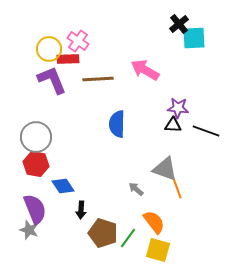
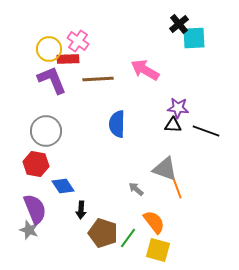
gray circle: moved 10 px right, 6 px up
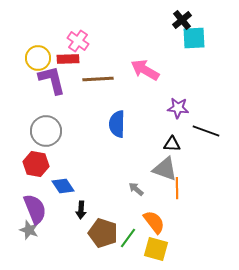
black cross: moved 3 px right, 4 px up
yellow circle: moved 11 px left, 9 px down
purple L-shape: rotated 8 degrees clockwise
black triangle: moved 1 px left, 19 px down
orange line: rotated 20 degrees clockwise
yellow square: moved 2 px left, 1 px up
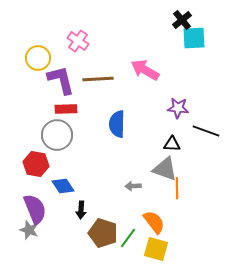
red rectangle: moved 2 px left, 50 px down
purple L-shape: moved 9 px right
gray circle: moved 11 px right, 4 px down
gray arrow: moved 3 px left, 3 px up; rotated 42 degrees counterclockwise
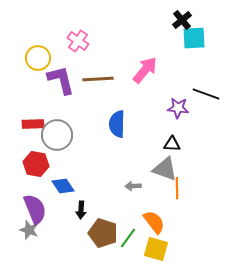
pink arrow: rotated 100 degrees clockwise
red rectangle: moved 33 px left, 15 px down
black line: moved 37 px up
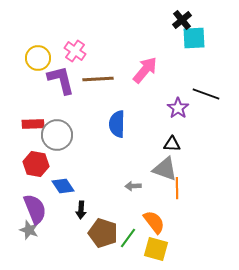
pink cross: moved 3 px left, 10 px down
purple star: rotated 30 degrees clockwise
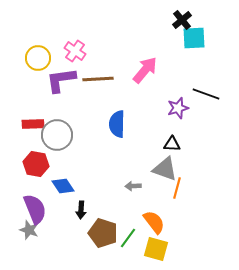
purple L-shape: rotated 84 degrees counterclockwise
purple star: rotated 20 degrees clockwise
orange line: rotated 15 degrees clockwise
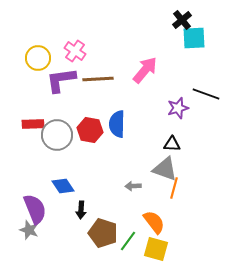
red hexagon: moved 54 px right, 34 px up
orange line: moved 3 px left
green line: moved 3 px down
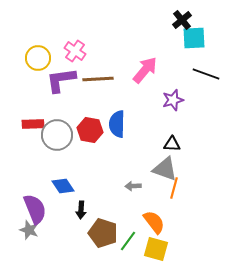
black line: moved 20 px up
purple star: moved 5 px left, 8 px up
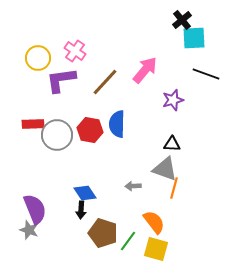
brown line: moved 7 px right, 3 px down; rotated 44 degrees counterclockwise
blue diamond: moved 22 px right, 7 px down
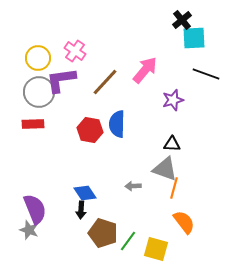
gray circle: moved 18 px left, 43 px up
orange semicircle: moved 30 px right
